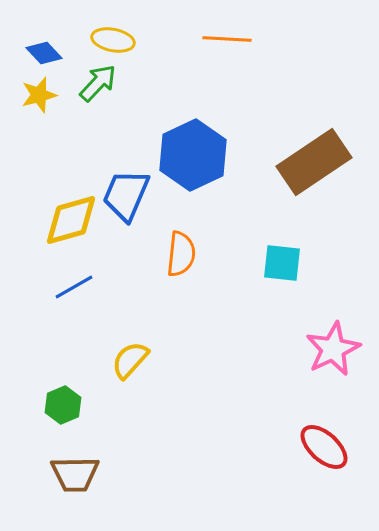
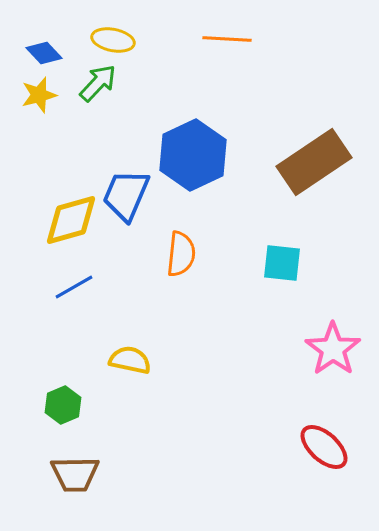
pink star: rotated 10 degrees counterclockwise
yellow semicircle: rotated 60 degrees clockwise
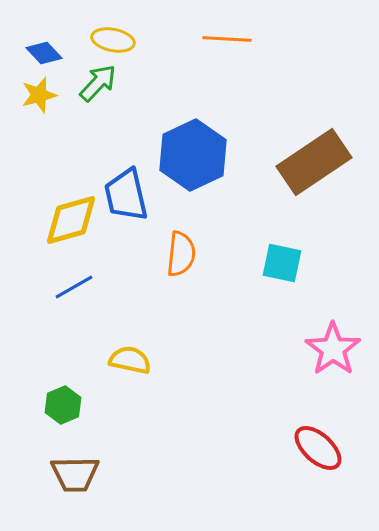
blue trapezoid: rotated 36 degrees counterclockwise
cyan square: rotated 6 degrees clockwise
red ellipse: moved 6 px left, 1 px down
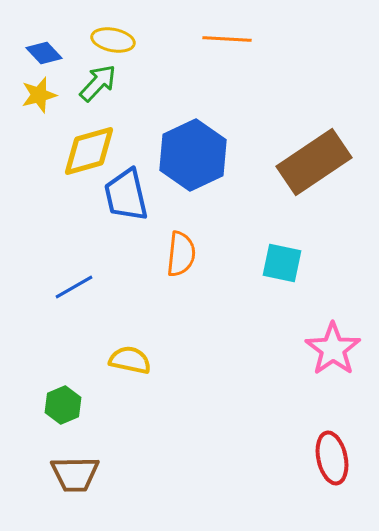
yellow diamond: moved 18 px right, 69 px up
red ellipse: moved 14 px right, 10 px down; rotated 36 degrees clockwise
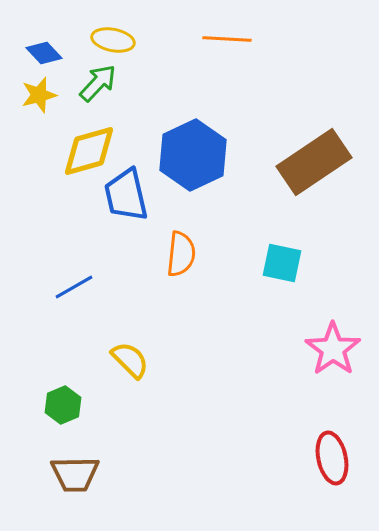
yellow semicircle: rotated 33 degrees clockwise
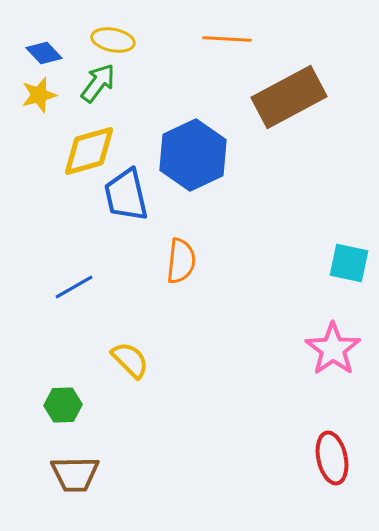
green arrow: rotated 6 degrees counterclockwise
brown rectangle: moved 25 px left, 65 px up; rotated 6 degrees clockwise
orange semicircle: moved 7 px down
cyan square: moved 67 px right
green hexagon: rotated 21 degrees clockwise
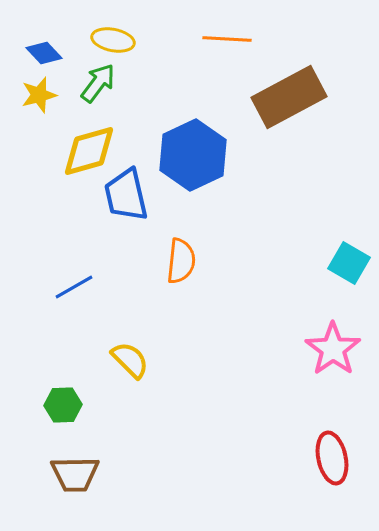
cyan square: rotated 18 degrees clockwise
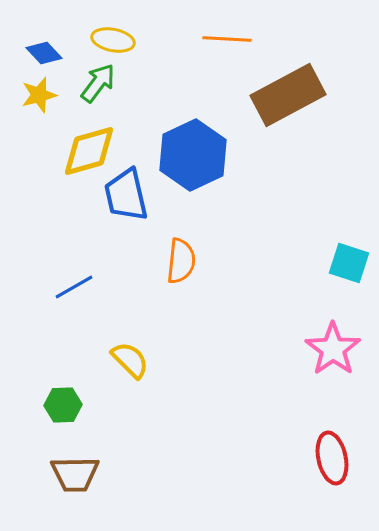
brown rectangle: moved 1 px left, 2 px up
cyan square: rotated 12 degrees counterclockwise
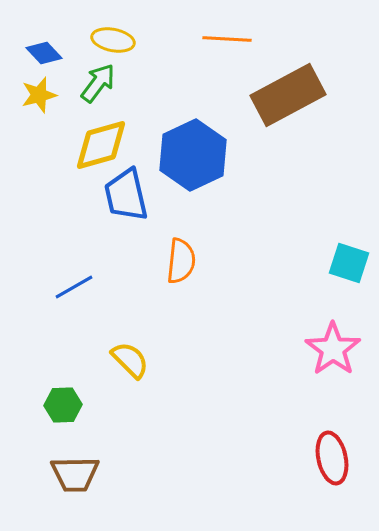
yellow diamond: moved 12 px right, 6 px up
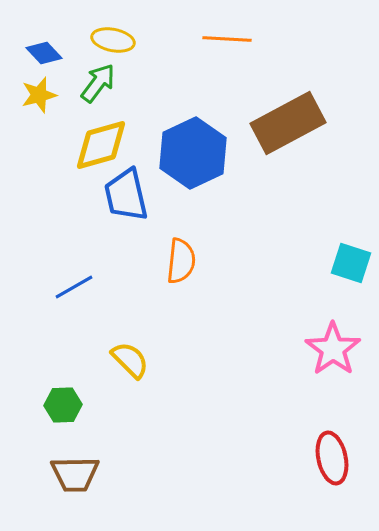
brown rectangle: moved 28 px down
blue hexagon: moved 2 px up
cyan square: moved 2 px right
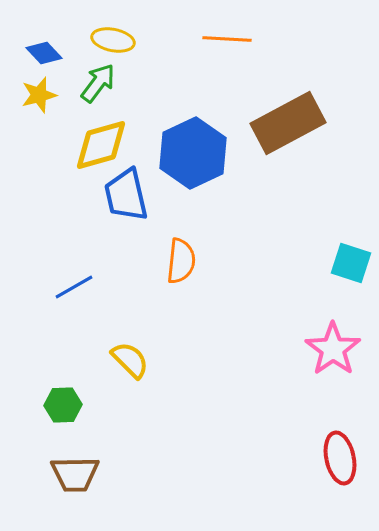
red ellipse: moved 8 px right
